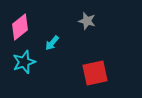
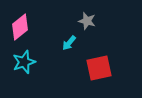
cyan arrow: moved 17 px right
red square: moved 4 px right, 5 px up
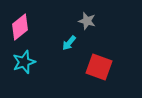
red square: moved 1 px up; rotated 32 degrees clockwise
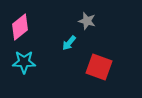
cyan star: rotated 20 degrees clockwise
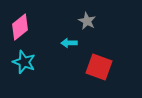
gray star: rotated 12 degrees clockwise
cyan arrow: rotated 49 degrees clockwise
cyan star: rotated 20 degrees clockwise
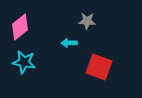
gray star: rotated 24 degrees counterclockwise
cyan star: rotated 10 degrees counterclockwise
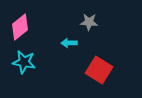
gray star: moved 2 px right, 1 px down
red square: moved 3 px down; rotated 12 degrees clockwise
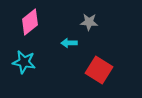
pink diamond: moved 10 px right, 5 px up
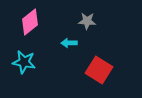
gray star: moved 2 px left, 1 px up
